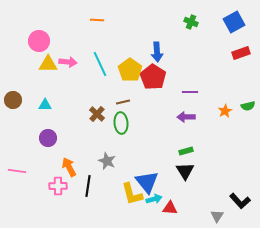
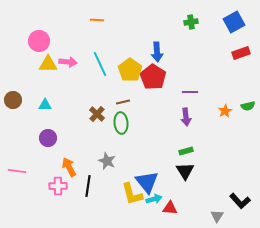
green cross: rotated 32 degrees counterclockwise
purple arrow: rotated 96 degrees counterclockwise
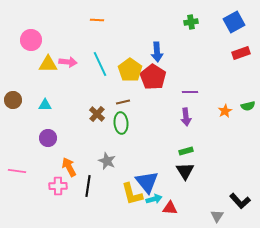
pink circle: moved 8 px left, 1 px up
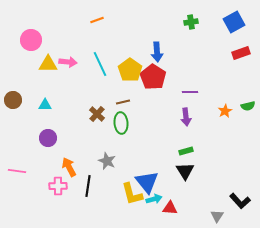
orange line: rotated 24 degrees counterclockwise
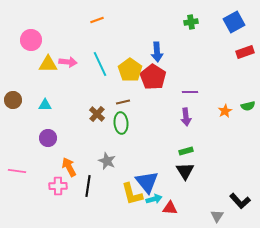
red rectangle: moved 4 px right, 1 px up
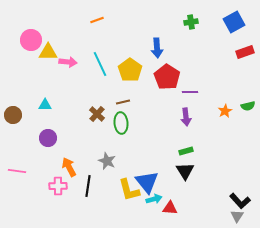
blue arrow: moved 4 px up
yellow triangle: moved 12 px up
red pentagon: moved 14 px right
brown circle: moved 15 px down
yellow L-shape: moved 3 px left, 4 px up
gray triangle: moved 20 px right
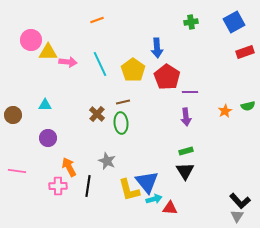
yellow pentagon: moved 3 px right
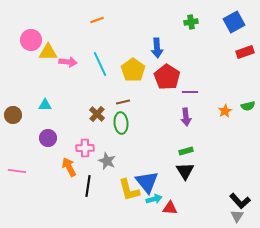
pink cross: moved 27 px right, 38 px up
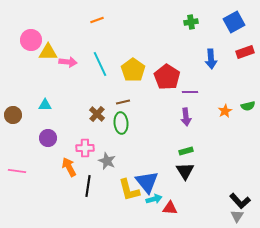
blue arrow: moved 54 px right, 11 px down
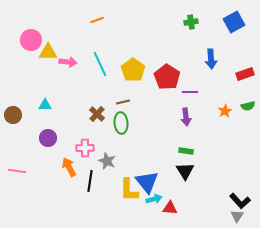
red rectangle: moved 22 px down
green rectangle: rotated 24 degrees clockwise
black line: moved 2 px right, 5 px up
yellow L-shape: rotated 15 degrees clockwise
